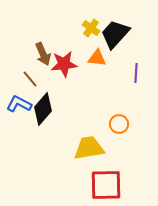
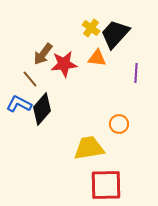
brown arrow: rotated 60 degrees clockwise
black diamond: moved 1 px left
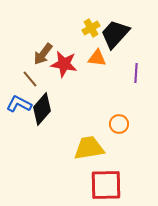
yellow cross: rotated 24 degrees clockwise
red star: rotated 16 degrees clockwise
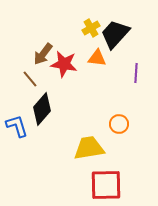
blue L-shape: moved 2 px left, 22 px down; rotated 45 degrees clockwise
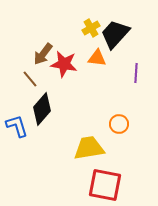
red square: moved 1 px left; rotated 12 degrees clockwise
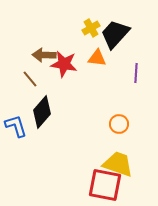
brown arrow: moved 1 px right, 1 px down; rotated 55 degrees clockwise
black diamond: moved 3 px down
blue L-shape: moved 1 px left
yellow trapezoid: moved 29 px right, 16 px down; rotated 28 degrees clockwise
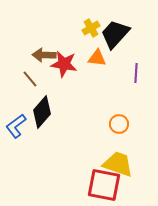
blue L-shape: rotated 110 degrees counterclockwise
red square: moved 1 px left
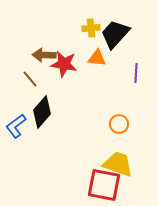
yellow cross: rotated 24 degrees clockwise
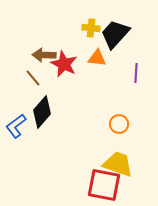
yellow cross: rotated 12 degrees clockwise
red star: rotated 16 degrees clockwise
brown line: moved 3 px right, 1 px up
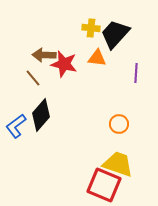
red star: rotated 12 degrees counterclockwise
black diamond: moved 1 px left, 3 px down
red square: rotated 12 degrees clockwise
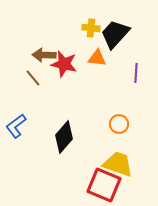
black diamond: moved 23 px right, 22 px down
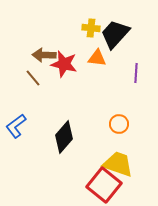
red square: rotated 16 degrees clockwise
